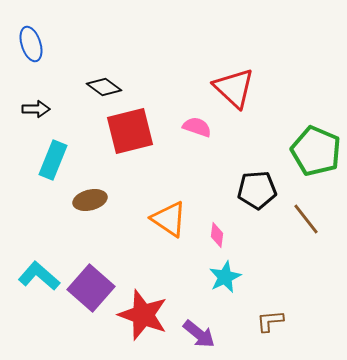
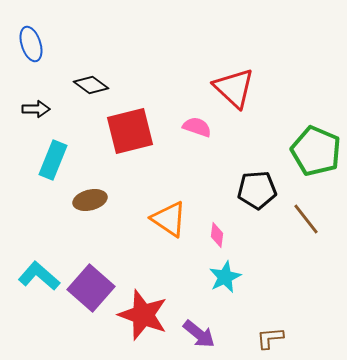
black diamond: moved 13 px left, 2 px up
brown L-shape: moved 17 px down
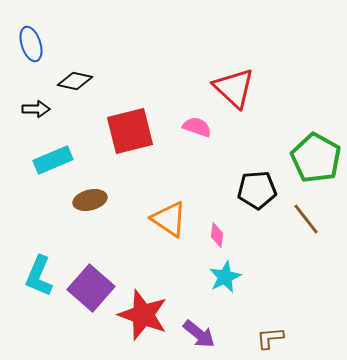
black diamond: moved 16 px left, 4 px up; rotated 24 degrees counterclockwise
green pentagon: moved 7 px down; rotated 6 degrees clockwise
cyan rectangle: rotated 45 degrees clockwise
cyan L-shape: rotated 108 degrees counterclockwise
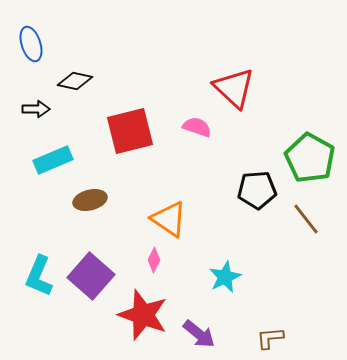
green pentagon: moved 6 px left
pink diamond: moved 63 px left, 25 px down; rotated 20 degrees clockwise
purple square: moved 12 px up
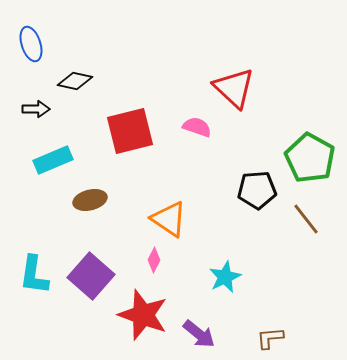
cyan L-shape: moved 5 px left, 1 px up; rotated 15 degrees counterclockwise
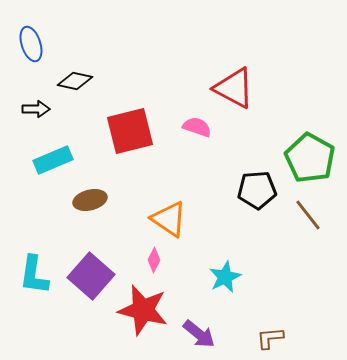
red triangle: rotated 15 degrees counterclockwise
brown line: moved 2 px right, 4 px up
red star: moved 5 px up; rotated 6 degrees counterclockwise
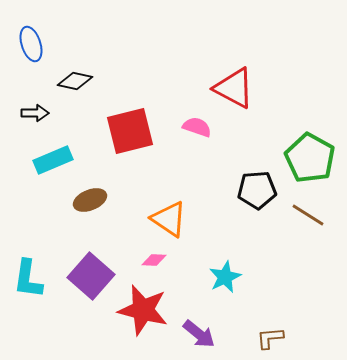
black arrow: moved 1 px left, 4 px down
brown ellipse: rotated 8 degrees counterclockwise
brown line: rotated 20 degrees counterclockwise
pink diamond: rotated 65 degrees clockwise
cyan L-shape: moved 6 px left, 4 px down
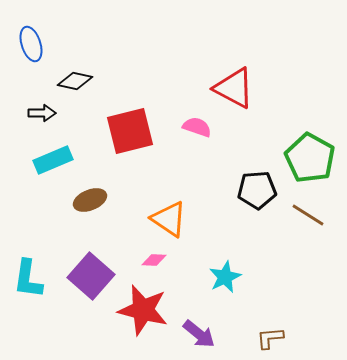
black arrow: moved 7 px right
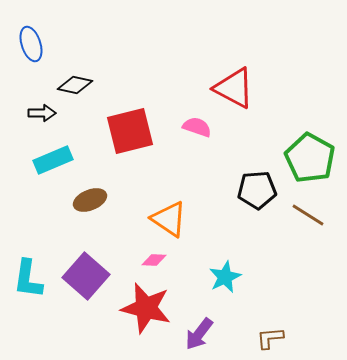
black diamond: moved 4 px down
purple square: moved 5 px left
red star: moved 3 px right, 2 px up
purple arrow: rotated 88 degrees clockwise
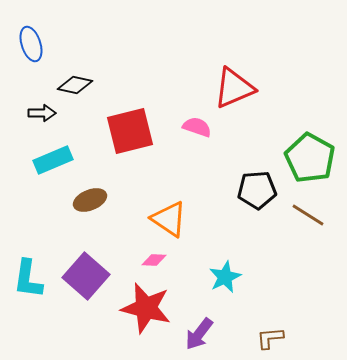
red triangle: rotated 51 degrees counterclockwise
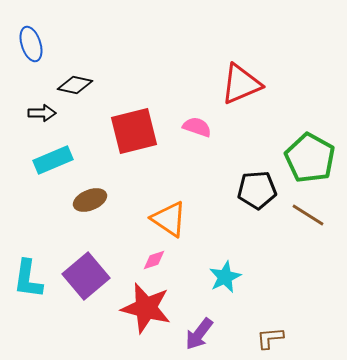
red triangle: moved 7 px right, 4 px up
red square: moved 4 px right
pink diamond: rotated 20 degrees counterclockwise
purple square: rotated 9 degrees clockwise
